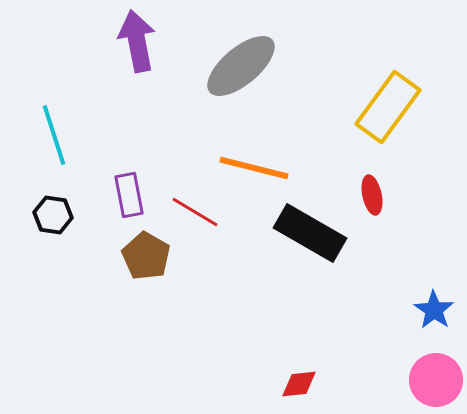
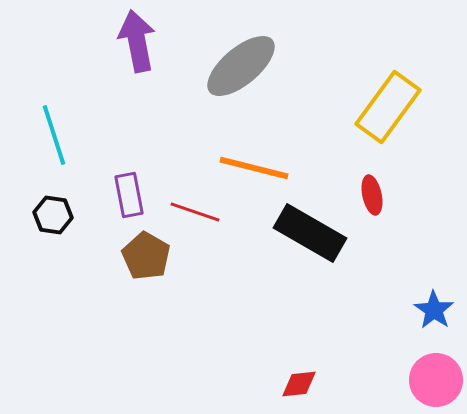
red line: rotated 12 degrees counterclockwise
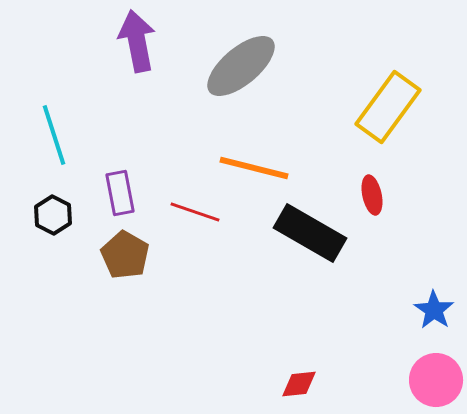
purple rectangle: moved 9 px left, 2 px up
black hexagon: rotated 18 degrees clockwise
brown pentagon: moved 21 px left, 1 px up
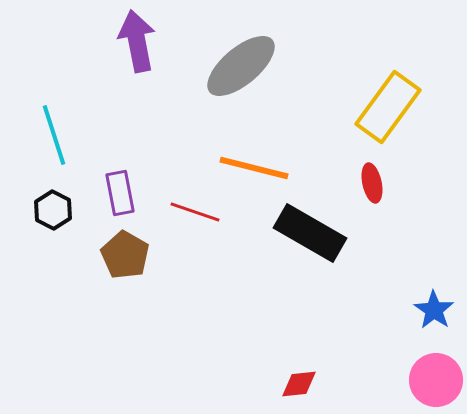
red ellipse: moved 12 px up
black hexagon: moved 5 px up
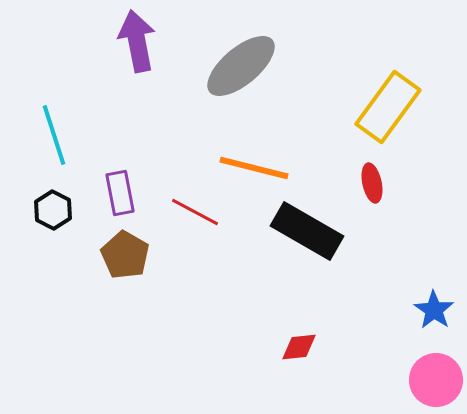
red line: rotated 9 degrees clockwise
black rectangle: moved 3 px left, 2 px up
red diamond: moved 37 px up
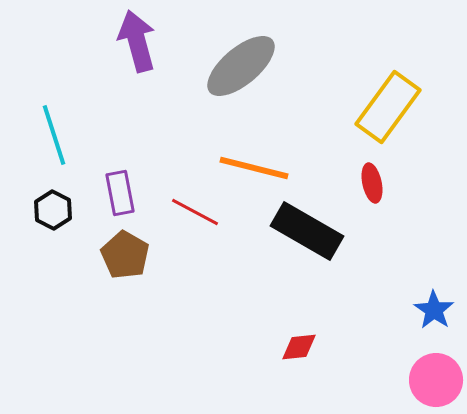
purple arrow: rotated 4 degrees counterclockwise
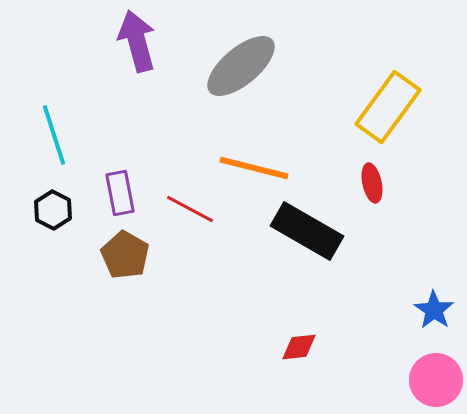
red line: moved 5 px left, 3 px up
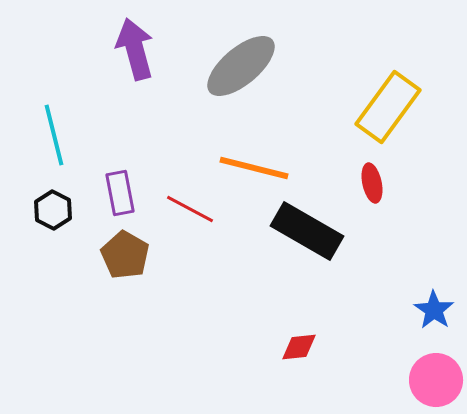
purple arrow: moved 2 px left, 8 px down
cyan line: rotated 4 degrees clockwise
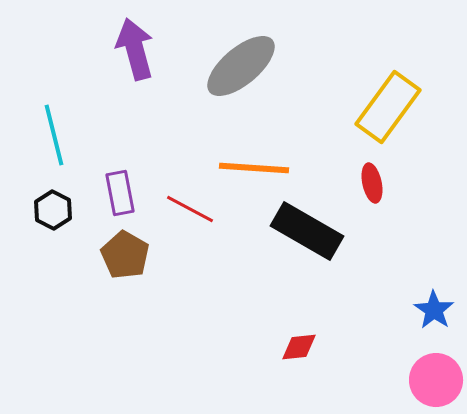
orange line: rotated 10 degrees counterclockwise
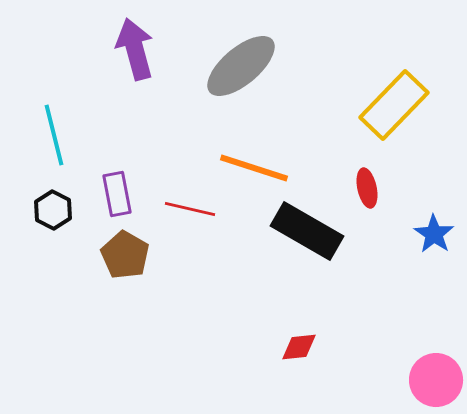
yellow rectangle: moved 6 px right, 2 px up; rotated 8 degrees clockwise
orange line: rotated 14 degrees clockwise
red ellipse: moved 5 px left, 5 px down
purple rectangle: moved 3 px left, 1 px down
red line: rotated 15 degrees counterclockwise
blue star: moved 76 px up
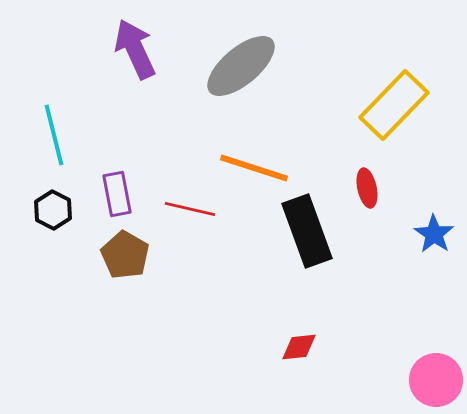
purple arrow: rotated 10 degrees counterclockwise
black rectangle: rotated 40 degrees clockwise
